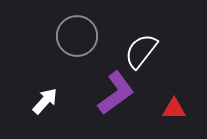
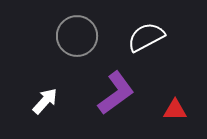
white semicircle: moved 5 px right, 14 px up; rotated 24 degrees clockwise
red triangle: moved 1 px right, 1 px down
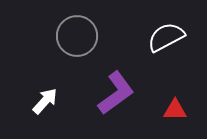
white semicircle: moved 20 px right
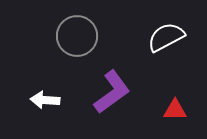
purple L-shape: moved 4 px left, 1 px up
white arrow: moved 1 px up; rotated 128 degrees counterclockwise
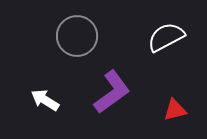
white arrow: rotated 28 degrees clockwise
red triangle: rotated 15 degrees counterclockwise
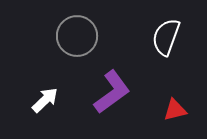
white semicircle: rotated 42 degrees counterclockwise
white arrow: rotated 104 degrees clockwise
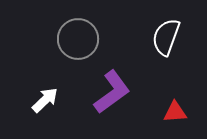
gray circle: moved 1 px right, 3 px down
red triangle: moved 2 px down; rotated 10 degrees clockwise
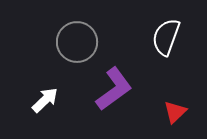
gray circle: moved 1 px left, 3 px down
purple L-shape: moved 2 px right, 3 px up
red triangle: rotated 40 degrees counterclockwise
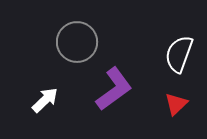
white semicircle: moved 13 px right, 17 px down
red triangle: moved 1 px right, 8 px up
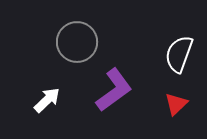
purple L-shape: moved 1 px down
white arrow: moved 2 px right
